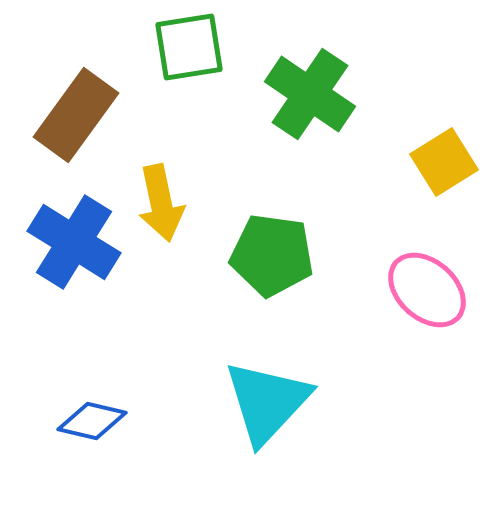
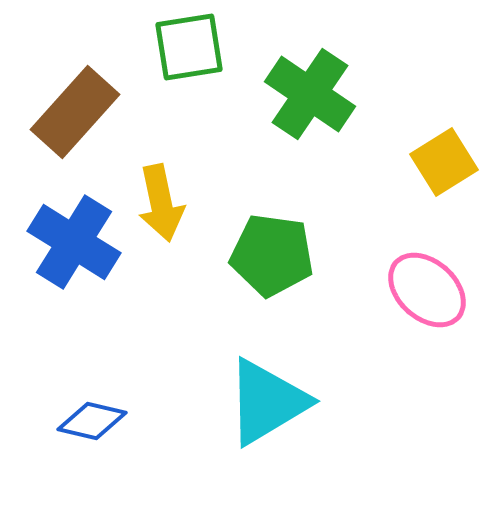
brown rectangle: moved 1 px left, 3 px up; rotated 6 degrees clockwise
cyan triangle: rotated 16 degrees clockwise
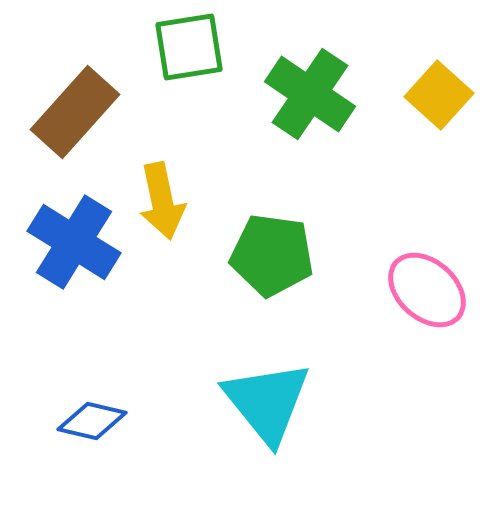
yellow square: moved 5 px left, 67 px up; rotated 16 degrees counterclockwise
yellow arrow: moved 1 px right, 2 px up
cyan triangle: rotated 38 degrees counterclockwise
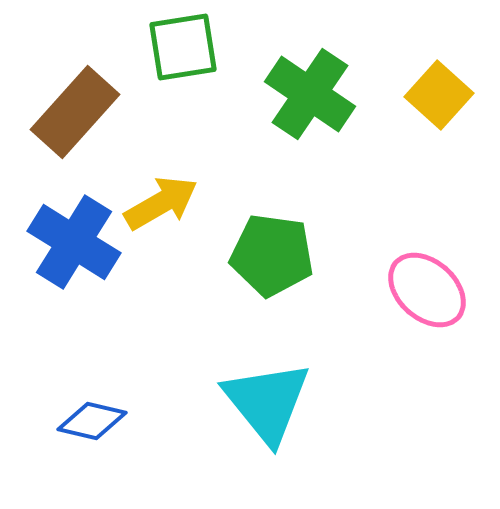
green square: moved 6 px left
yellow arrow: moved 1 px left, 2 px down; rotated 108 degrees counterclockwise
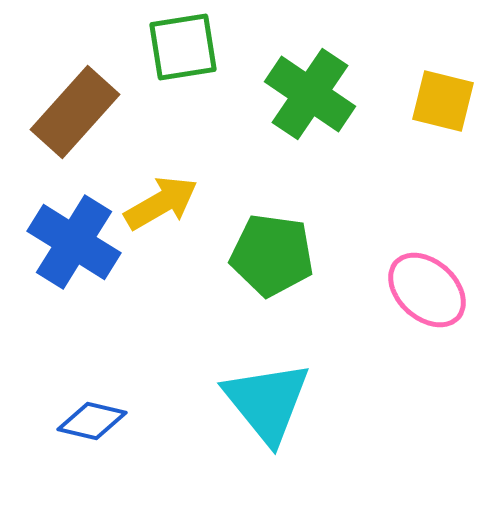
yellow square: moved 4 px right, 6 px down; rotated 28 degrees counterclockwise
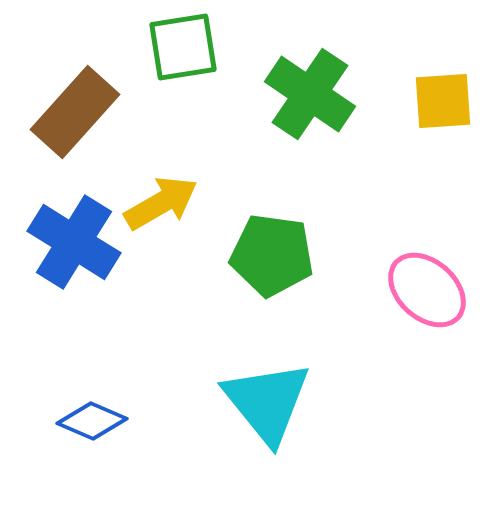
yellow square: rotated 18 degrees counterclockwise
blue diamond: rotated 10 degrees clockwise
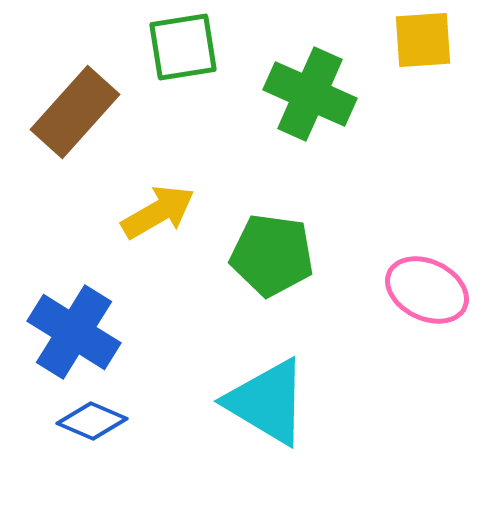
green cross: rotated 10 degrees counterclockwise
yellow square: moved 20 px left, 61 px up
yellow arrow: moved 3 px left, 9 px down
blue cross: moved 90 px down
pink ellipse: rotated 16 degrees counterclockwise
cyan triangle: rotated 20 degrees counterclockwise
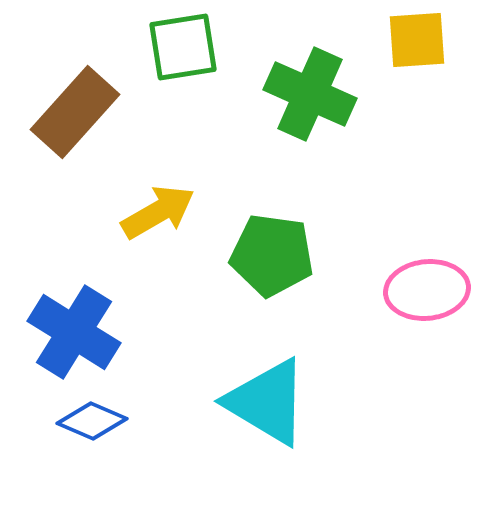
yellow square: moved 6 px left
pink ellipse: rotated 32 degrees counterclockwise
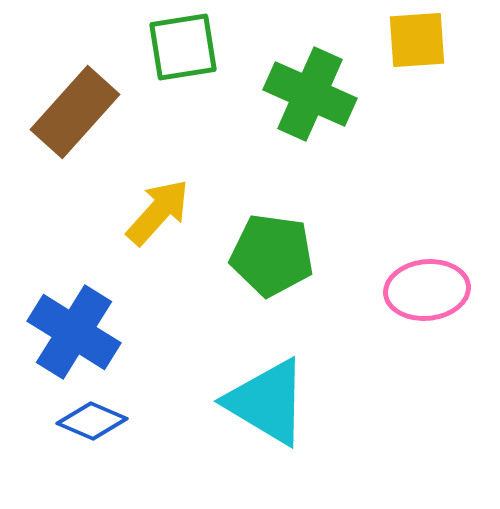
yellow arrow: rotated 18 degrees counterclockwise
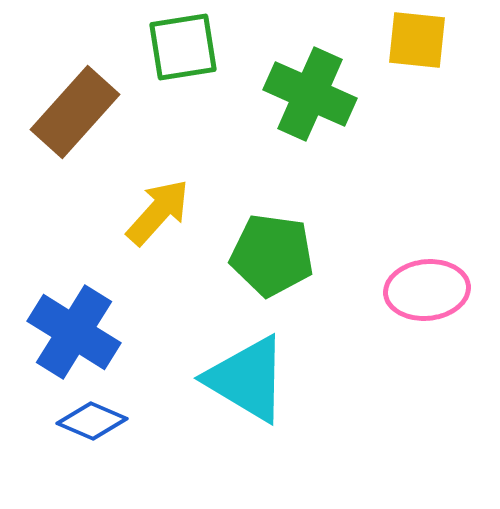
yellow square: rotated 10 degrees clockwise
cyan triangle: moved 20 px left, 23 px up
